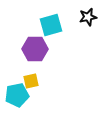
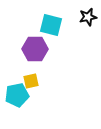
cyan square: rotated 30 degrees clockwise
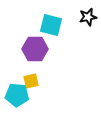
cyan pentagon: rotated 15 degrees clockwise
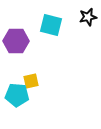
purple hexagon: moved 19 px left, 8 px up
